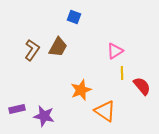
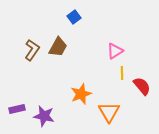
blue square: rotated 32 degrees clockwise
orange star: moved 4 px down
orange triangle: moved 4 px right, 1 px down; rotated 25 degrees clockwise
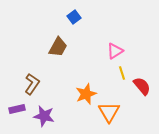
brown L-shape: moved 34 px down
yellow line: rotated 16 degrees counterclockwise
orange star: moved 5 px right
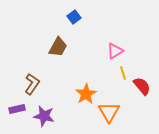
yellow line: moved 1 px right
orange star: rotated 10 degrees counterclockwise
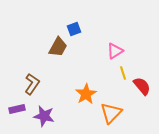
blue square: moved 12 px down; rotated 16 degrees clockwise
orange triangle: moved 2 px right, 1 px down; rotated 15 degrees clockwise
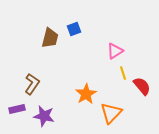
brown trapezoid: moved 8 px left, 9 px up; rotated 15 degrees counterclockwise
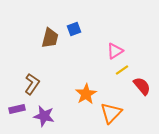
yellow line: moved 1 px left, 3 px up; rotated 72 degrees clockwise
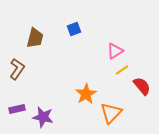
brown trapezoid: moved 15 px left
brown L-shape: moved 15 px left, 15 px up
purple star: moved 1 px left, 1 px down
